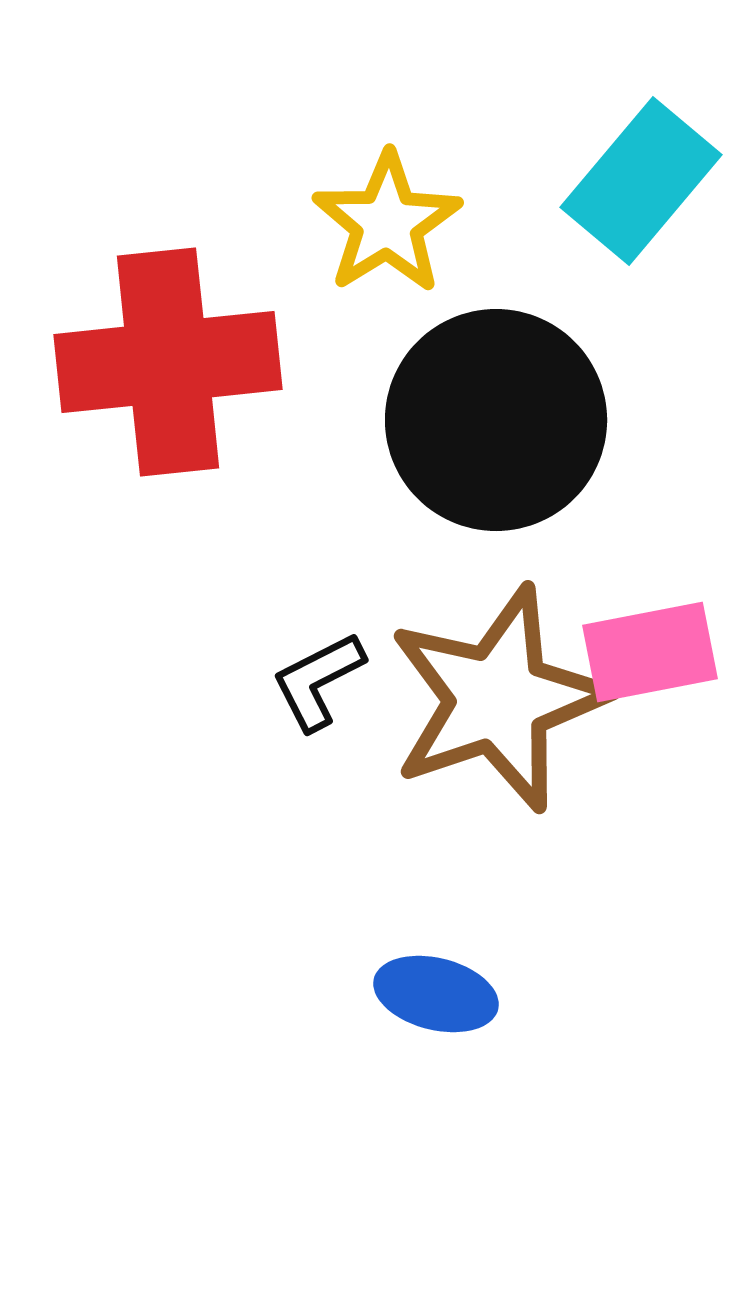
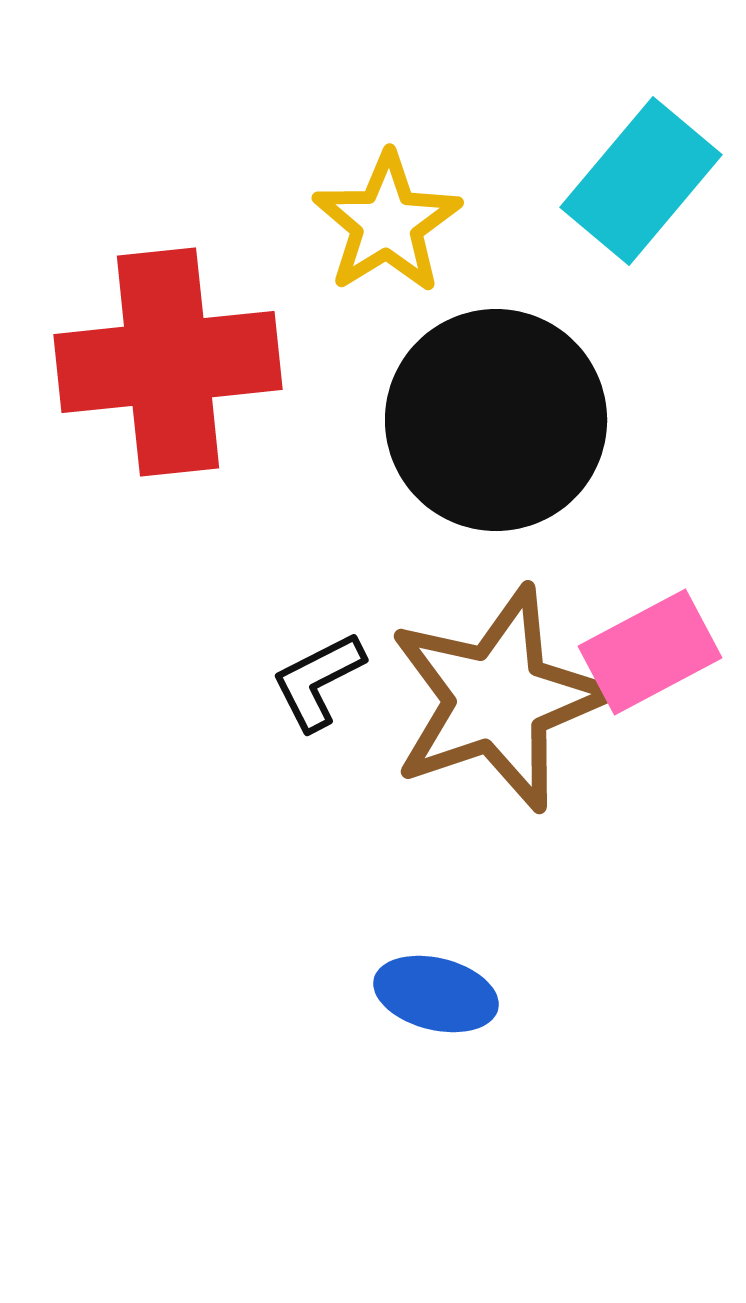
pink rectangle: rotated 17 degrees counterclockwise
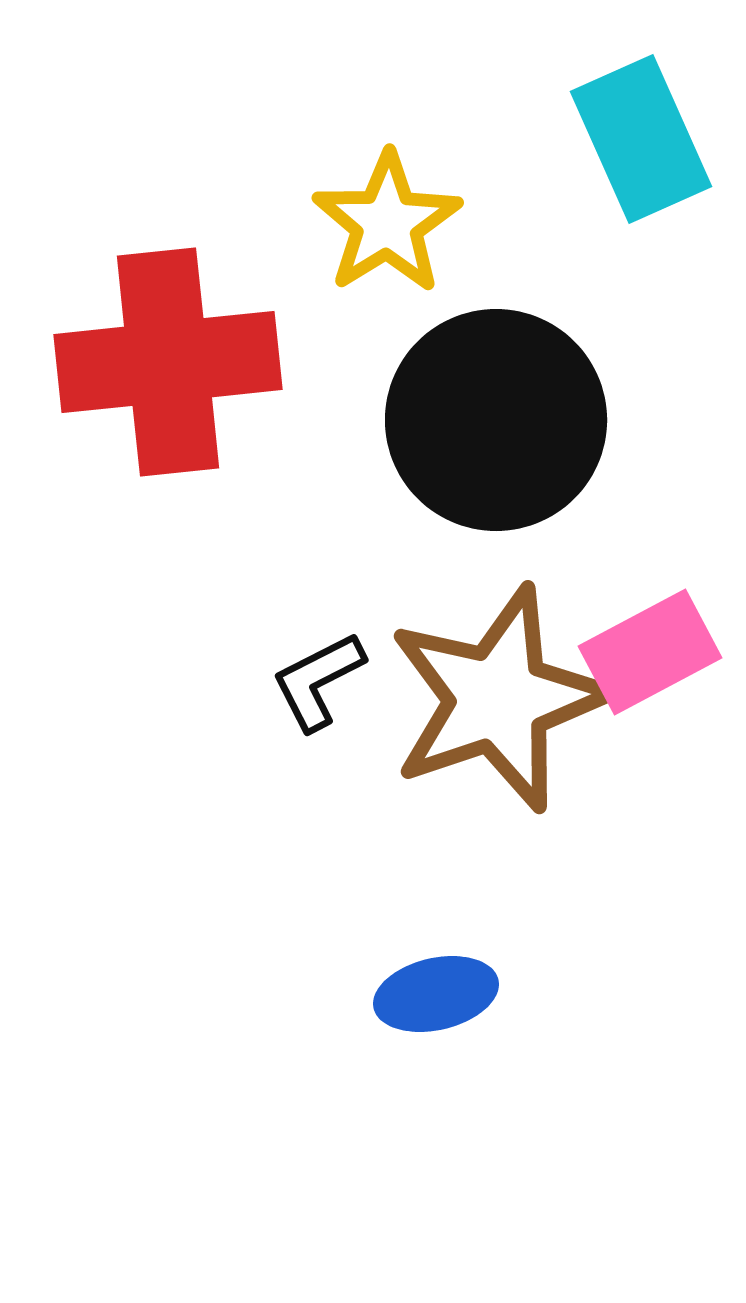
cyan rectangle: moved 42 px up; rotated 64 degrees counterclockwise
blue ellipse: rotated 27 degrees counterclockwise
